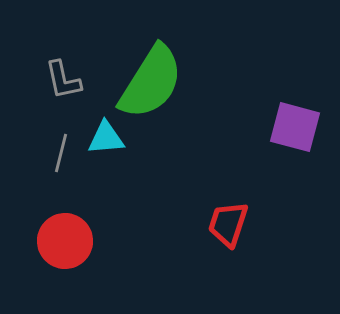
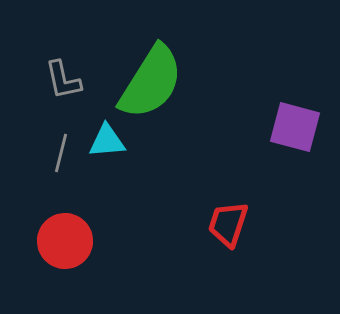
cyan triangle: moved 1 px right, 3 px down
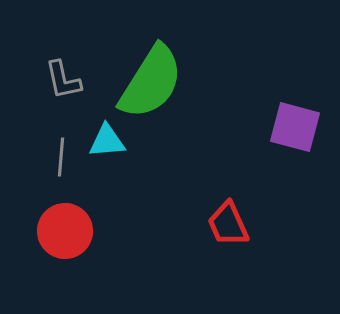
gray line: moved 4 px down; rotated 9 degrees counterclockwise
red trapezoid: rotated 42 degrees counterclockwise
red circle: moved 10 px up
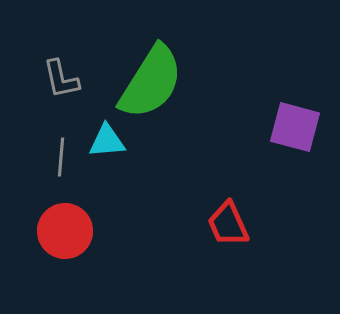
gray L-shape: moved 2 px left, 1 px up
